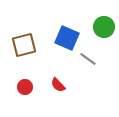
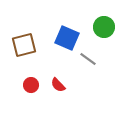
red circle: moved 6 px right, 2 px up
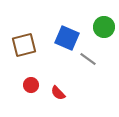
red semicircle: moved 8 px down
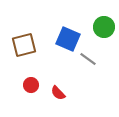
blue square: moved 1 px right, 1 px down
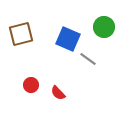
brown square: moved 3 px left, 11 px up
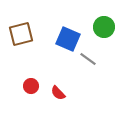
red circle: moved 1 px down
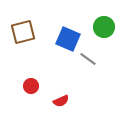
brown square: moved 2 px right, 2 px up
red semicircle: moved 3 px right, 8 px down; rotated 70 degrees counterclockwise
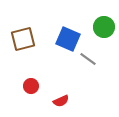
brown square: moved 7 px down
